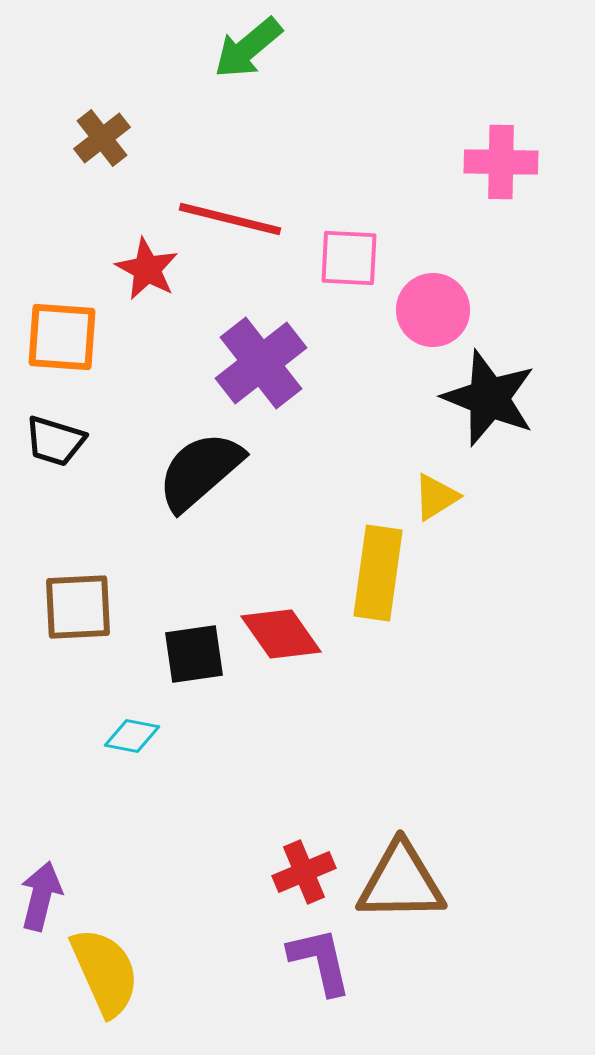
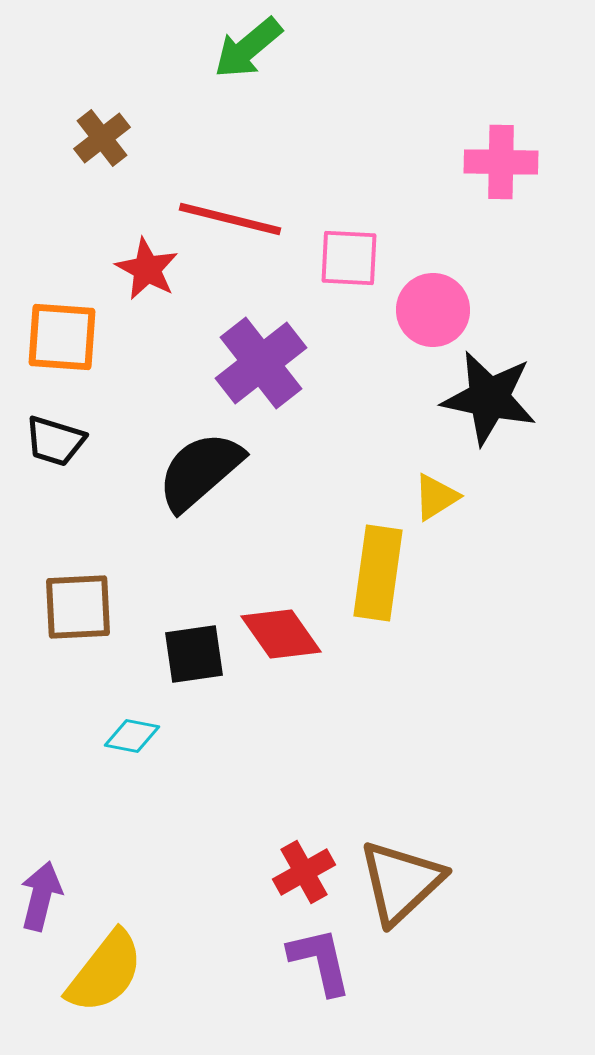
black star: rotated 10 degrees counterclockwise
red cross: rotated 6 degrees counterclockwise
brown triangle: rotated 42 degrees counterclockwise
yellow semicircle: rotated 62 degrees clockwise
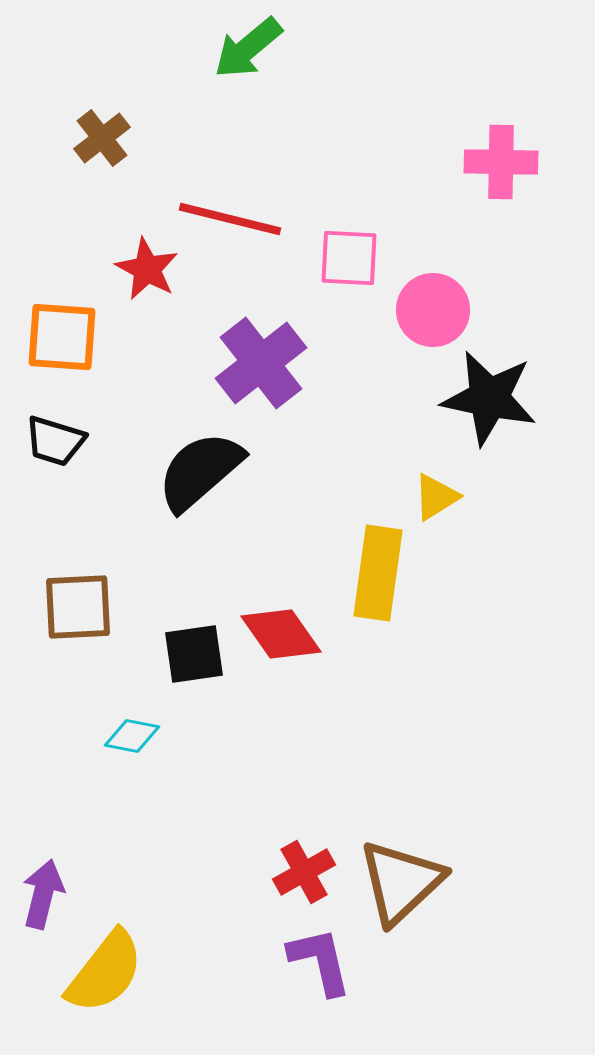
purple arrow: moved 2 px right, 2 px up
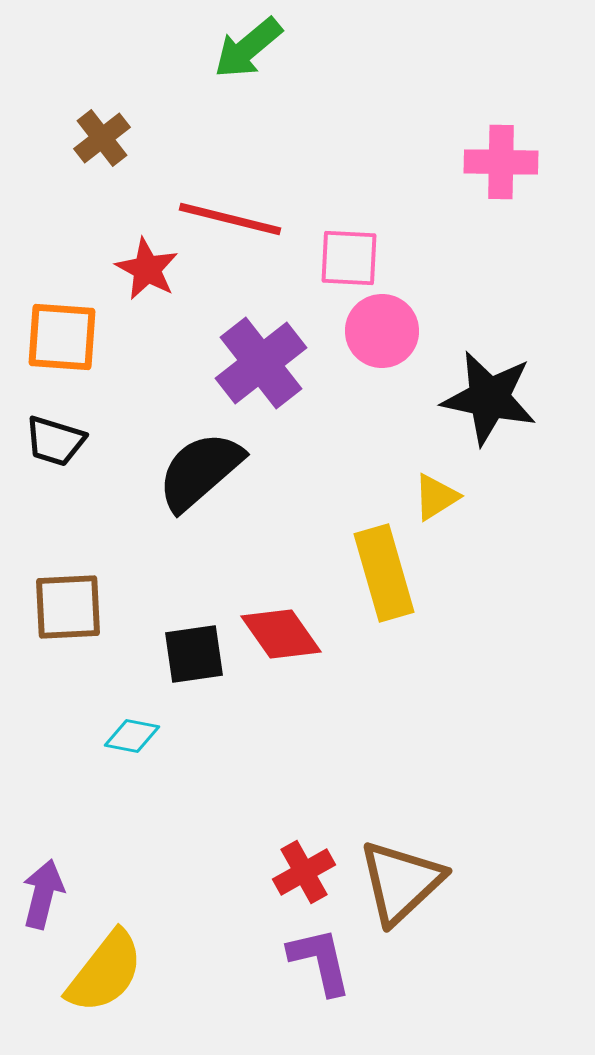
pink circle: moved 51 px left, 21 px down
yellow rectangle: moved 6 px right; rotated 24 degrees counterclockwise
brown square: moved 10 px left
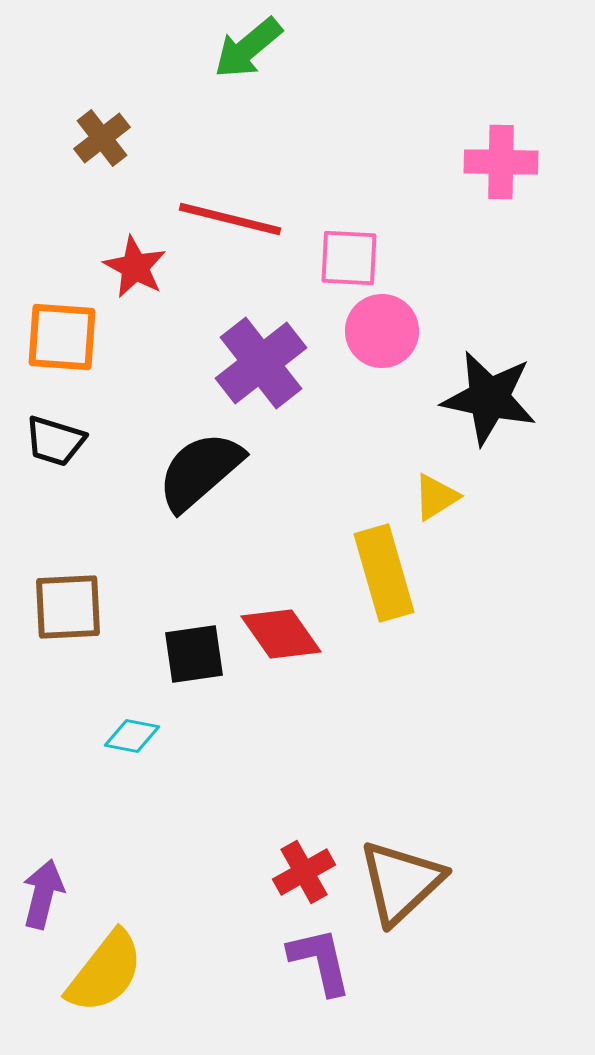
red star: moved 12 px left, 2 px up
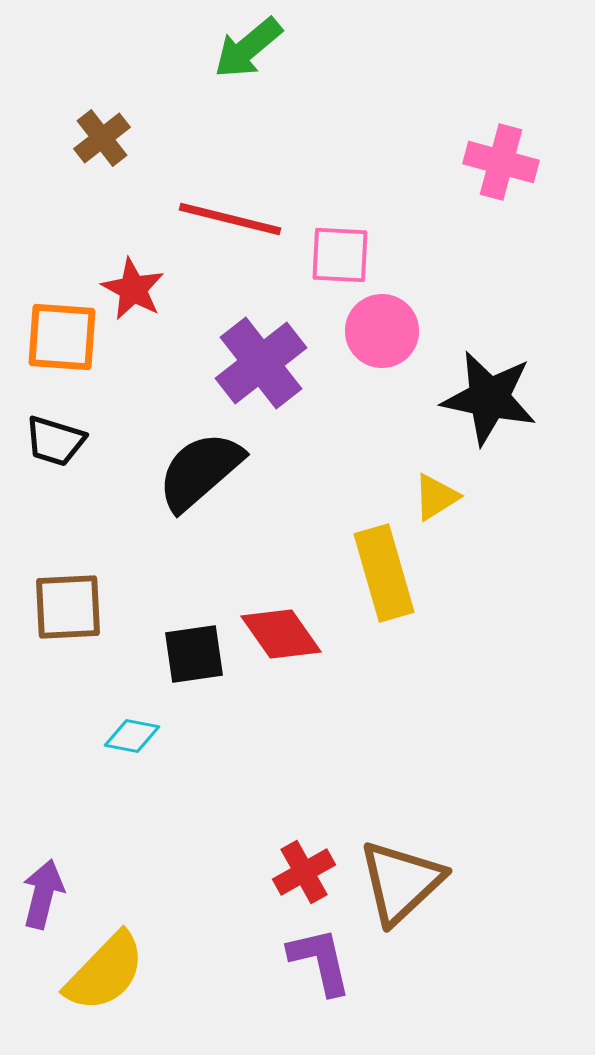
pink cross: rotated 14 degrees clockwise
pink square: moved 9 px left, 3 px up
red star: moved 2 px left, 22 px down
yellow semicircle: rotated 6 degrees clockwise
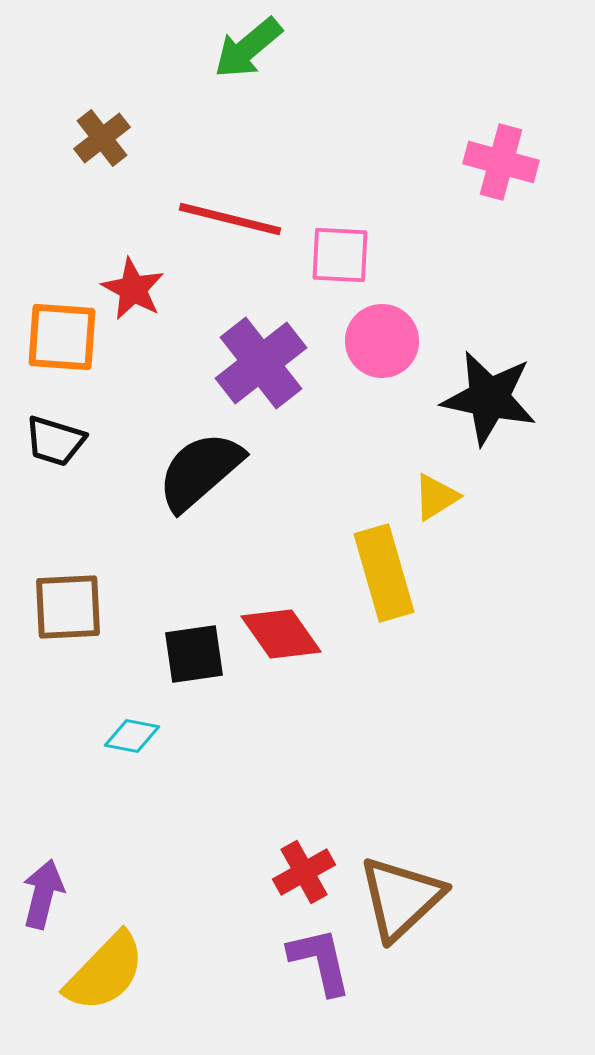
pink circle: moved 10 px down
brown triangle: moved 16 px down
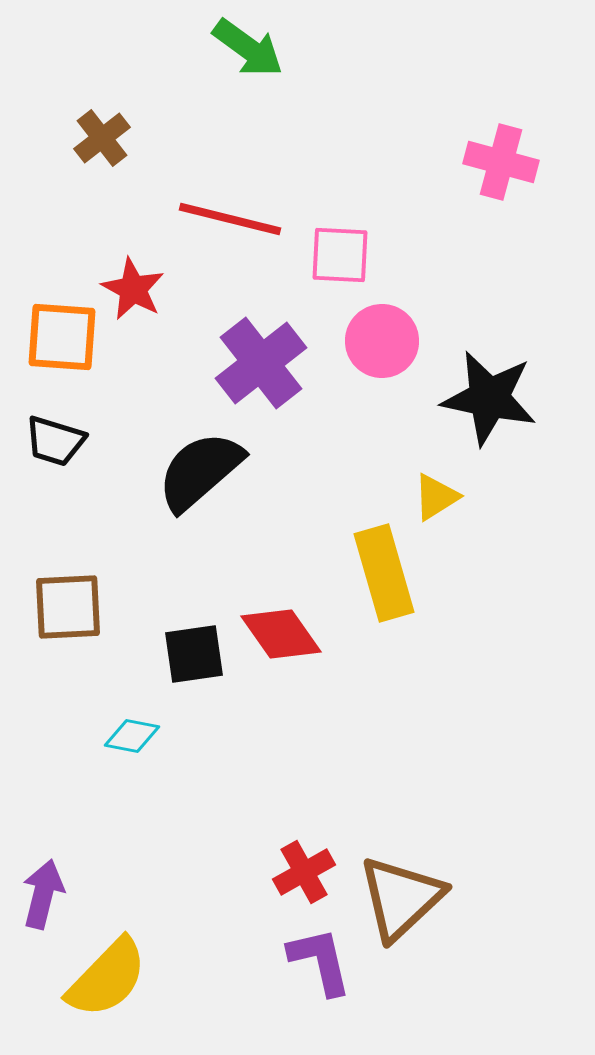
green arrow: rotated 104 degrees counterclockwise
yellow semicircle: moved 2 px right, 6 px down
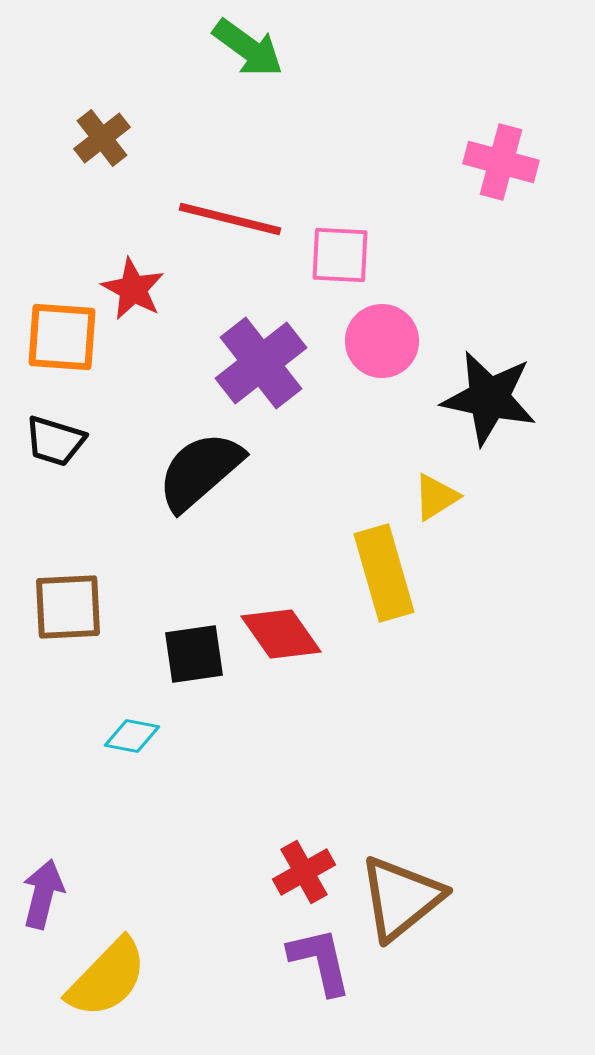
brown triangle: rotated 4 degrees clockwise
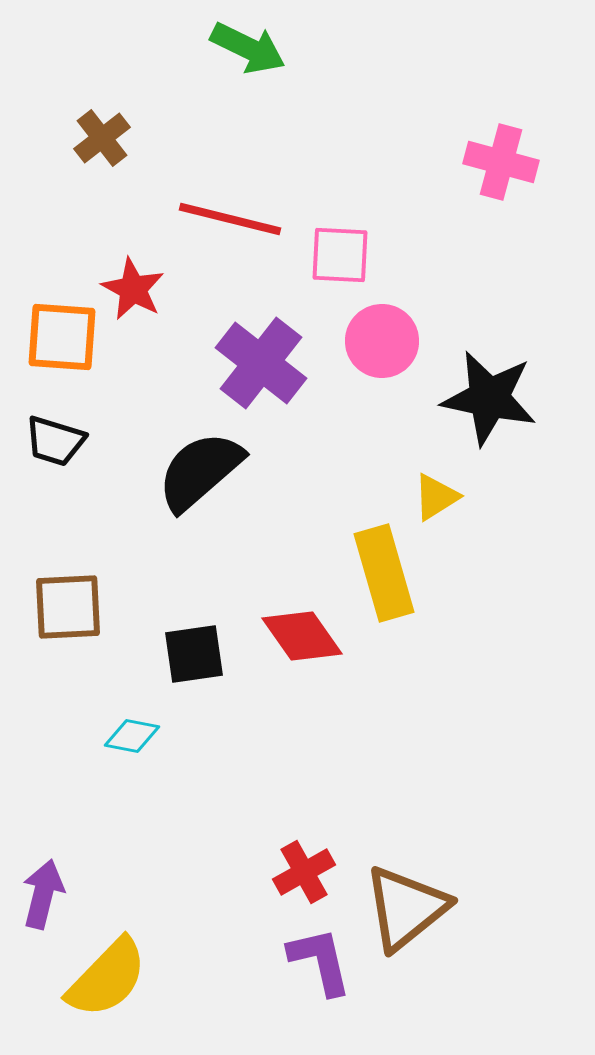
green arrow: rotated 10 degrees counterclockwise
purple cross: rotated 14 degrees counterclockwise
red diamond: moved 21 px right, 2 px down
brown triangle: moved 5 px right, 10 px down
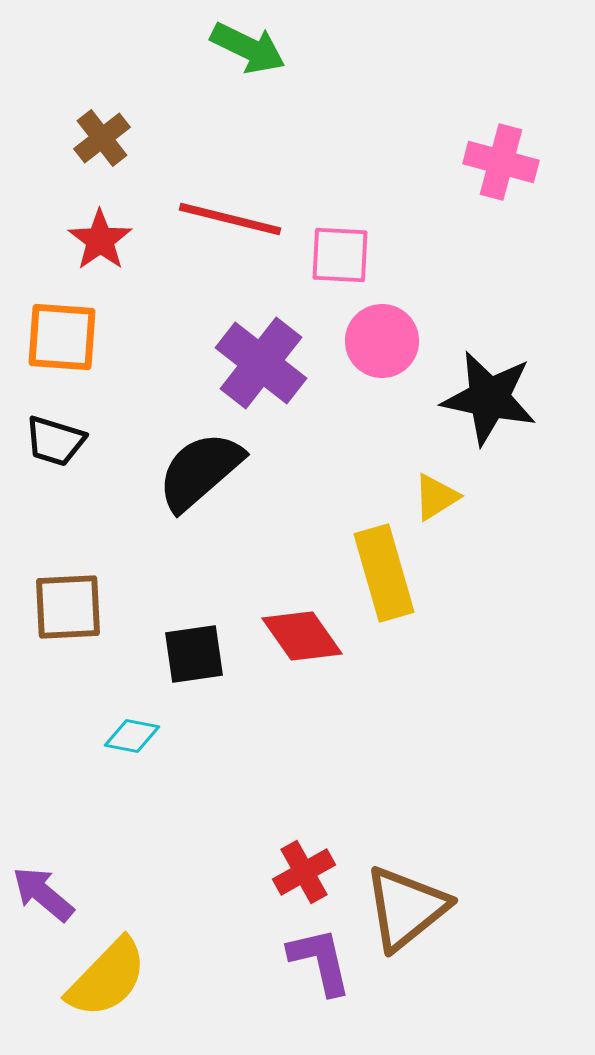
red star: moved 33 px left, 49 px up; rotated 8 degrees clockwise
purple arrow: rotated 64 degrees counterclockwise
